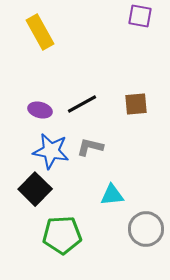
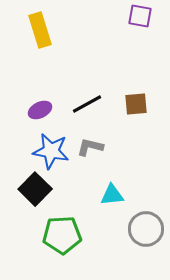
yellow rectangle: moved 2 px up; rotated 12 degrees clockwise
black line: moved 5 px right
purple ellipse: rotated 40 degrees counterclockwise
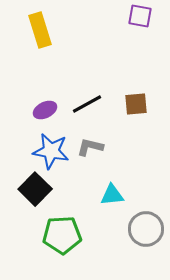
purple ellipse: moved 5 px right
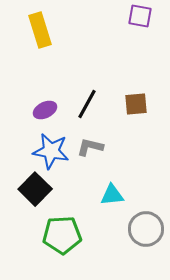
black line: rotated 32 degrees counterclockwise
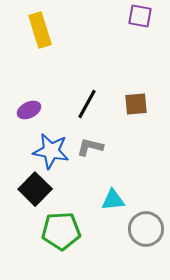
purple ellipse: moved 16 px left
cyan triangle: moved 1 px right, 5 px down
green pentagon: moved 1 px left, 4 px up
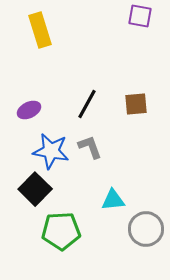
gray L-shape: rotated 56 degrees clockwise
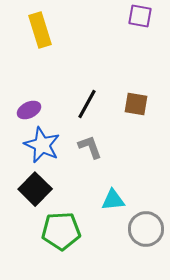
brown square: rotated 15 degrees clockwise
blue star: moved 9 px left, 6 px up; rotated 15 degrees clockwise
